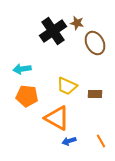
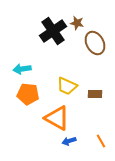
orange pentagon: moved 1 px right, 2 px up
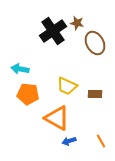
cyan arrow: moved 2 px left; rotated 18 degrees clockwise
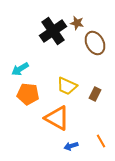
cyan arrow: rotated 42 degrees counterclockwise
brown rectangle: rotated 64 degrees counterclockwise
blue arrow: moved 2 px right, 5 px down
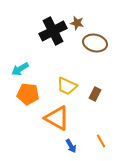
black cross: rotated 8 degrees clockwise
brown ellipse: rotated 50 degrees counterclockwise
blue arrow: rotated 104 degrees counterclockwise
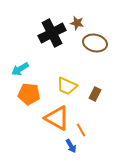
black cross: moved 1 px left, 2 px down
orange pentagon: moved 1 px right
orange line: moved 20 px left, 11 px up
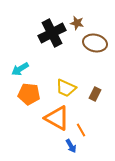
yellow trapezoid: moved 1 px left, 2 px down
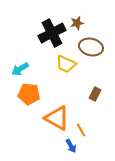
brown star: rotated 24 degrees counterclockwise
brown ellipse: moved 4 px left, 4 px down
yellow trapezoid: moved 24 px up
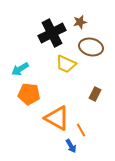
brown star: moved 3 px right, 1 px up
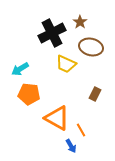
brown star: rotated 24 degrees counterclockwise
